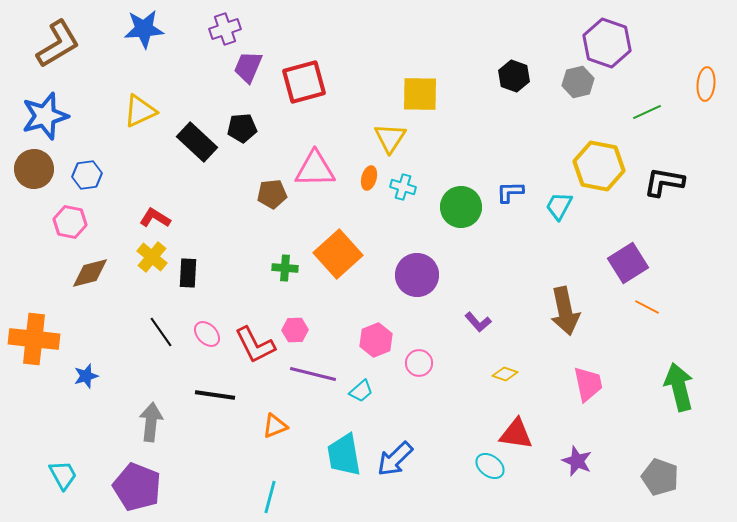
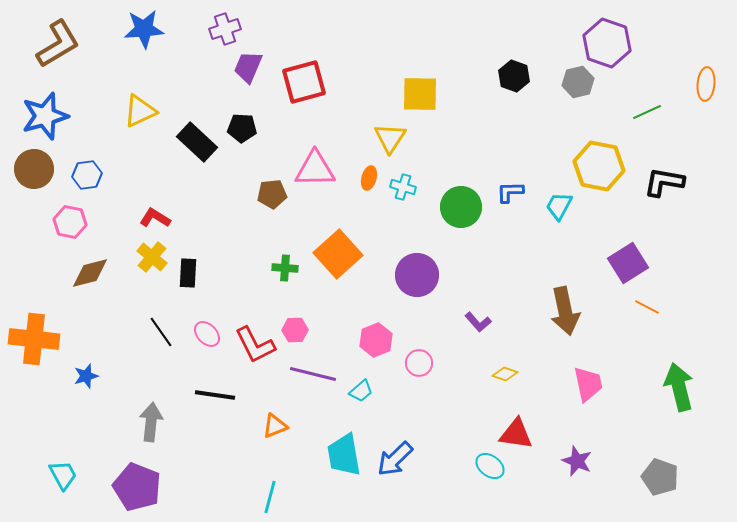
black pentagon at (242, 128): rotated 8 degrees clockwise
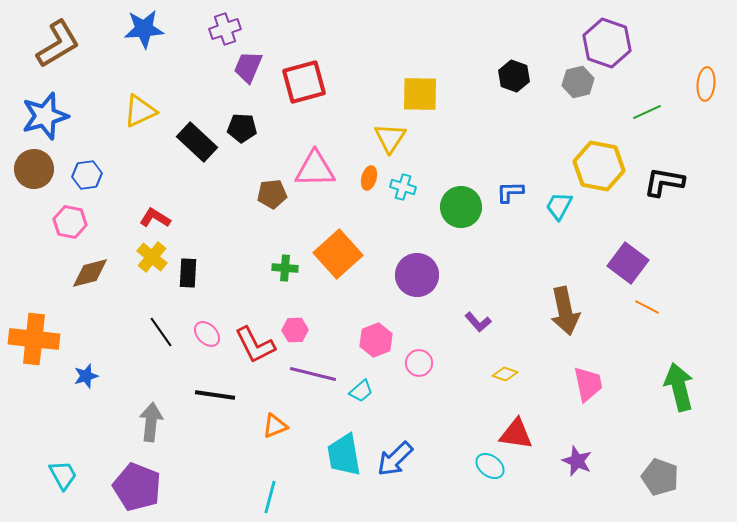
purple square at (628, 263): rotated 21 degrees counterclockwise
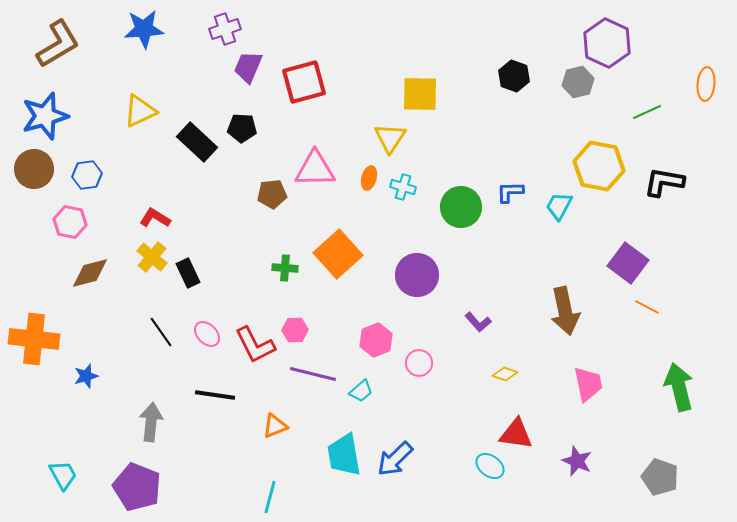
purple hexagon at (607, 43): rotated 6 degrees clockwise
black rectangle at (188, 273): rotated 28 degrees counterclockwise
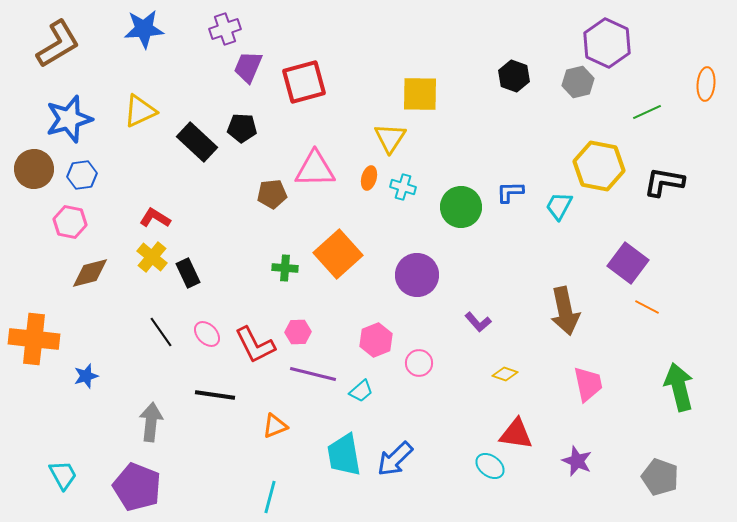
blue star at (45, 116): moved 24 px right, 3 px down
blue hexagon at (87, 175): moved 5 px left
pink hexagon at (295, 330): moved 3 px right, 2 px down
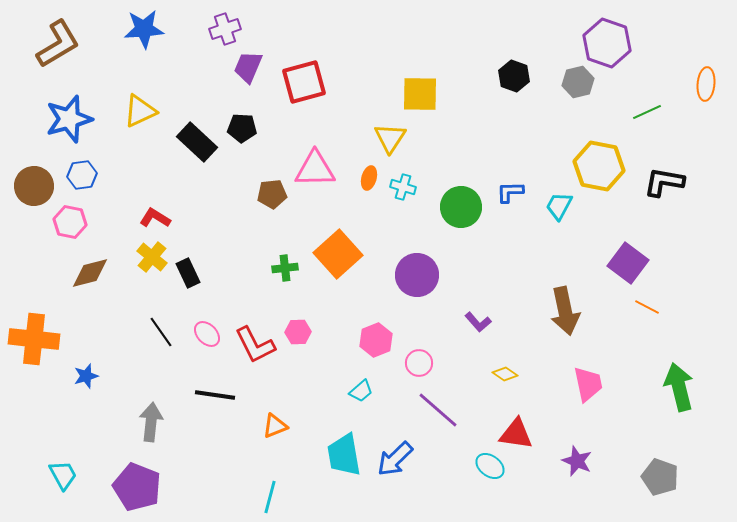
purple hexagon at (607, 43): rotated 6 degrees counterclockwise
brown circle at (34, 169): moved 17 px down
green cross at (285, 268): rotated 10 degrees counterclockwise
purple line at (313, 374): moved 125 px right, 36 px down; rotated 27 degrees clockwise
yellow diamond at (505, 374): rotated 15 degrees clockwise
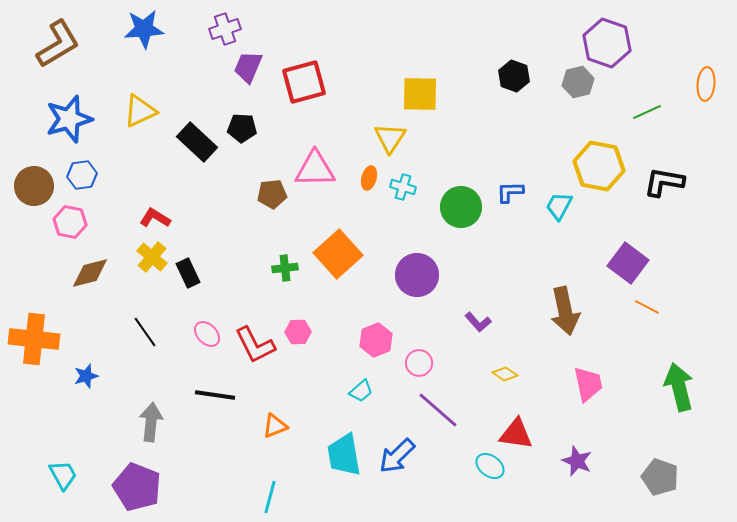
black line at (161, 332): moved 16 px left
blue arrow at (395, 459): moved 2 px right, 3 px up
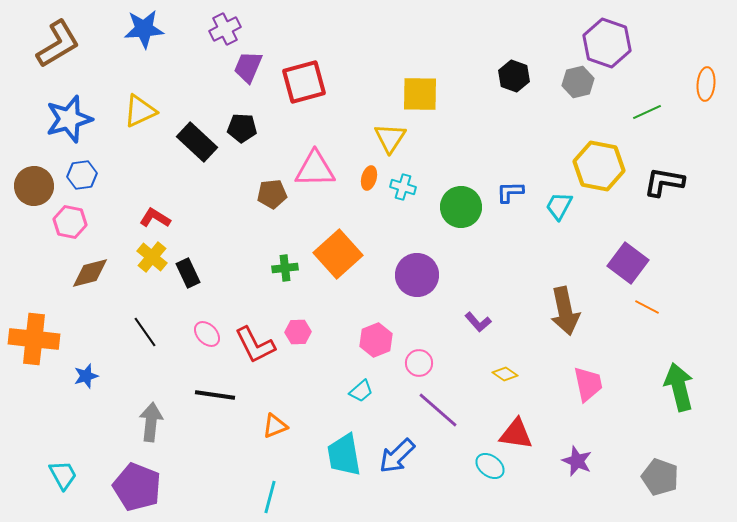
purple cross at (225, 29): rotated 8 degrees counterclockwise
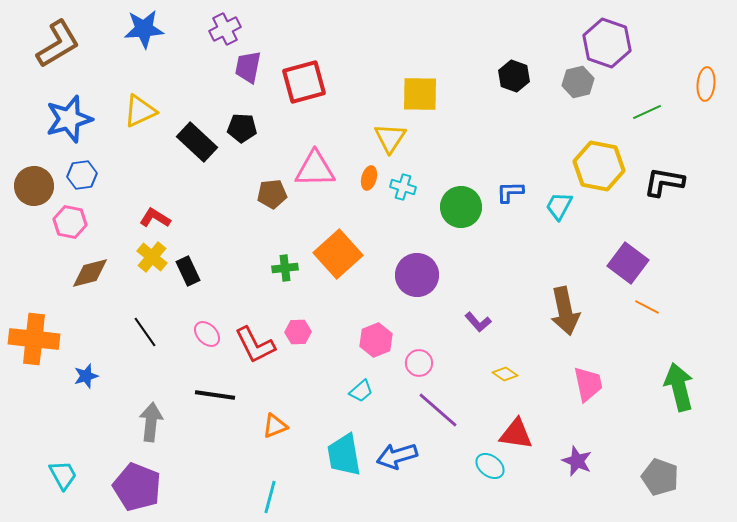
purple trapezoid at (248, 67): rotated 12 degrees counterclockwise
black rectangle at (188, 273): moved 2 px up
blue arrow at (397, 456): rotated 27 degrees clockwise
